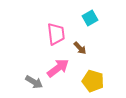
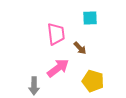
cyan square: rotated 28 degrees clockwise
gray arrow: moved 4 px down; rotated 60 degrees clockwise
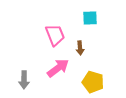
pink trapezoid: moved 1 px left, 1 px down; rotated 15 degrees counterclockwise
brown arrow: rotated 40 degrees clockwise
yellow pentagon: moved 1 px down
gray arrow: moved 10 px left, 6 px up
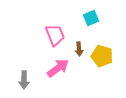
cyan square: moved 1 px right; rotated 21 degrees counterclockwise
brown arrow: moved 1 px left, 1 px down
yellow pentagon: moved 9 px right, 26 px up
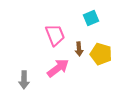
yellow pentagon: moved 1 px left, 2 px up
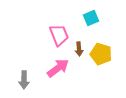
pink trapezoid: moved 4 px right
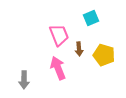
yellow pentagon: moved 3 px right, 1 px down
pink arrow: rotated 75 degrees counterclockwise
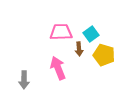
cyan square: moved 16 px down; rotated 14 degrees counterclockwise
pink trapezoid: moved 2 px right, 3 px up; rotated 70 degrees counterclockwise
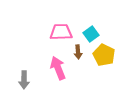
brown arrow: moved 1 px left, 3 px down
yellow pentagon: rotated 10 degrees clockwise
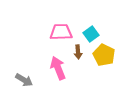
gray arrow: rotated 60 degrees counterclockwise
